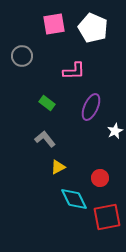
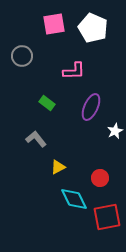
gray L-shape: moved 9 px left
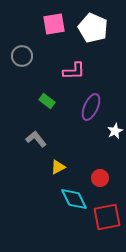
green rectangle: moved 2 px up
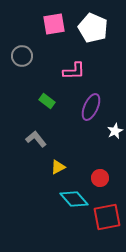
cyan diamond: rotated 16 degrees counterclockwise
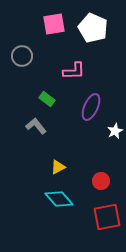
green rectangle: moved 2 px up
gray L-shape: moved 13 px up
red circle: moved 1 px right, 3 px down
cyan diamond: moved 15 px left
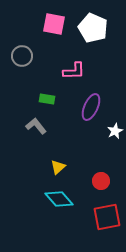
pink square: rotated 20 degrees clockwise
green rectangle: rotated 28 degrees counterclockwise
yellow triangle: rotated 14 degrees counterclockwise
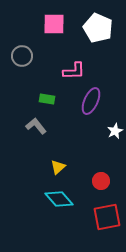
pink square: rotated 10 degrees counterclockwise
white pentagon: moved 5 px right
purple ellipse: moved 6 px up
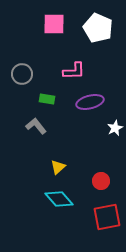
gray circle: moved 18 px down
purple ellipse: moved 1 px left, 1 px down; rotated 52 degrees clockwise
white star: moved 3 px up
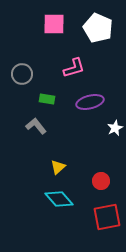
pink L-shape: moved 3 px up; rotated 15 degrees counterclockwise
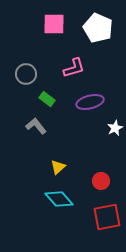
gray circle: moved 4 px right
green rectangle: rotated 28 degrees clockwise
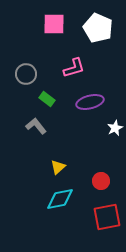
cyan diamond: moved 1 px right; rotated 60 degrees counterclockwise
